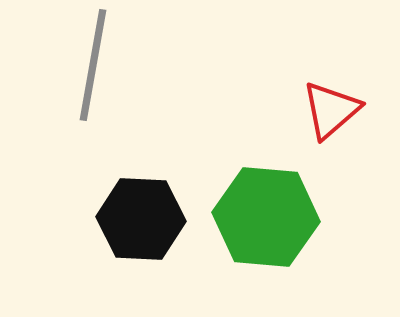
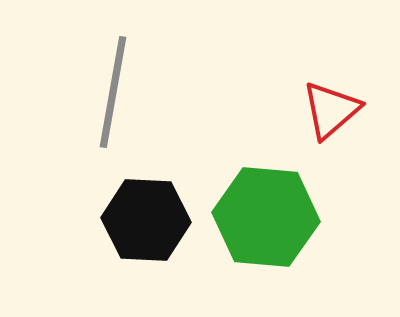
gray line: moved 20 px right, 27 px down
black hexagon: moved 5 px right, 1 px down
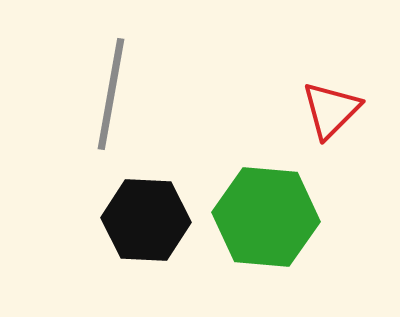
gray line: moved 2 px left, 2 px down
red triangle: rotated 4 degrees counterclockwise
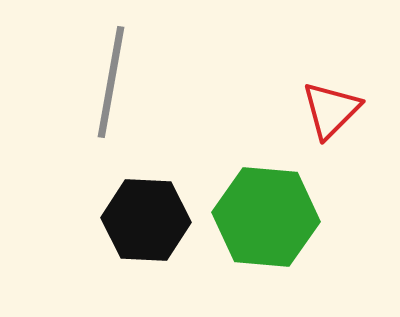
gray line: moved 12 px up
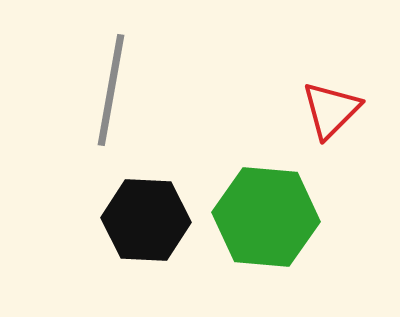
gray line: moved 8 px down
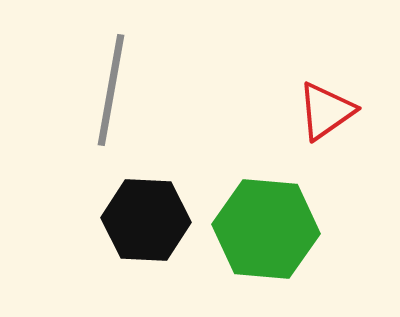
red triangle: moved 5 px left, 1 px down; rotated 10 degrees clockwise
green hexagon: moved 12 px down
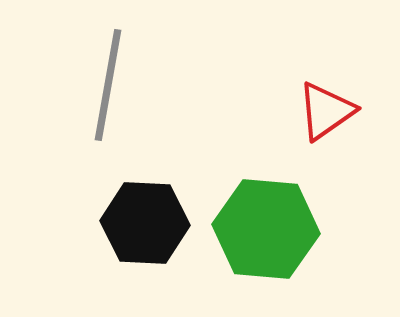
gray line: moved 3 px left, 5 px up
black hexagon: moved 1 px left, 3 px down
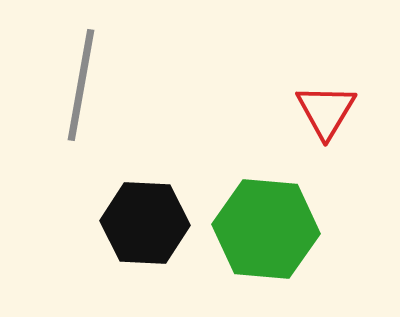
gray line: moved 27 px left
red triangle: rotated 24 degrees counterclockwise
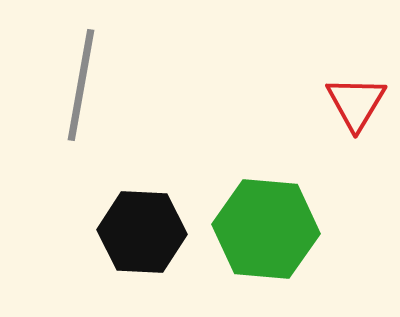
red triangle: moved 30 px right, 8 px up
black hexagon: moved 3 px left, 9 px down
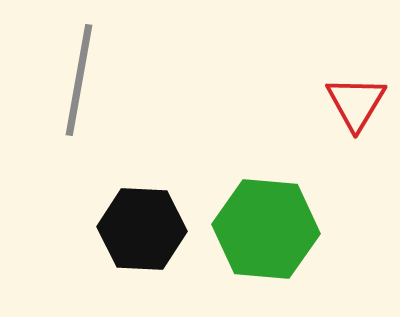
gray line: moved 2 px left, 5 px up
black hexagon: moved 3 px up
